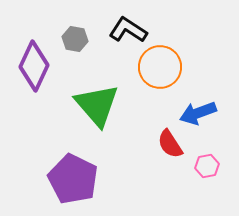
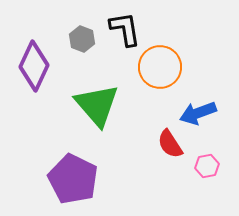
black L-shape: moved 3 px left, 1 px up; rotated 48 degrees clockwise
gray hexagon: moved 7 px right; rotated 10 degrees clockwise
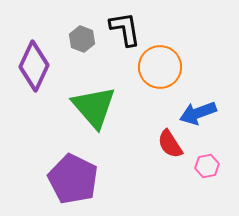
green triangle: moved 3 px left, 2 px down
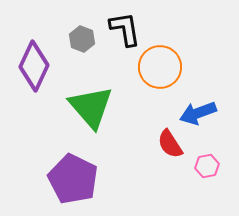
green triangle: moved 3 px left
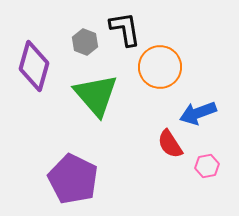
gray hexagon: moved 3 px right, 3 px down
purple diamond: rotated 9 degrees counterclockwise
green triangle: moved 5 px right, 12 px up
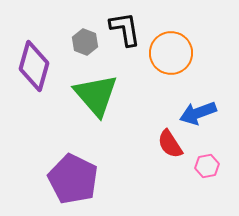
orange circle: moved 11 px right, 14 px up
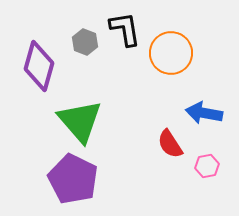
purple diamond: moved 5 px right
green triangle: moved 16 px left, 26 px down
blue arrow: moved 6 px right; rotated 30 degrees clockwise
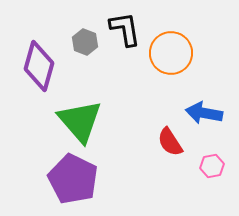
red semicircle: moved 2 px up
pink hexagon: moved 5 px right
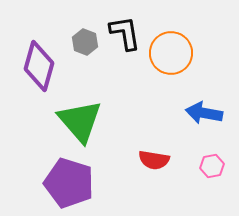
black L-shape: moved 4 px down
red semicircle: moved 16 px left, 18 px down; rotated 48 degrees counterclockwise
purple pentagon: moved 4 px left, 4 px down; rotated 9 degrees counterclockwise
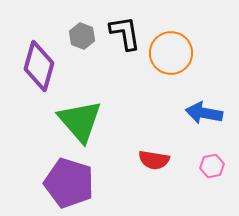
gray hexagon: moved 3 px left, 6 px up
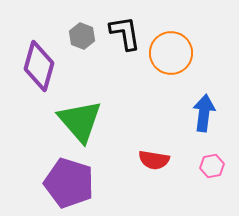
blue arrow: rotated 87 degrees clockwise
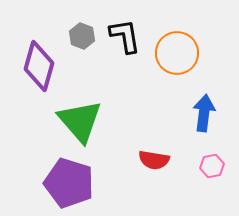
black L-shape: moved 3 px down
orange circle: moved 6 px right
